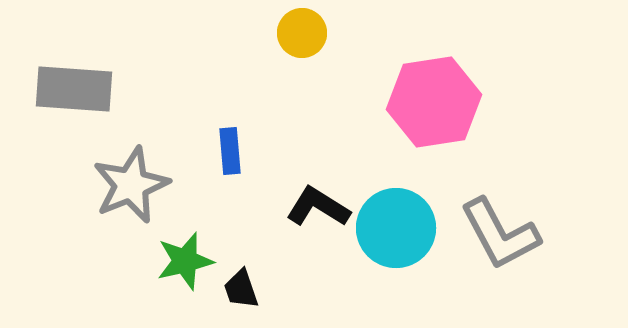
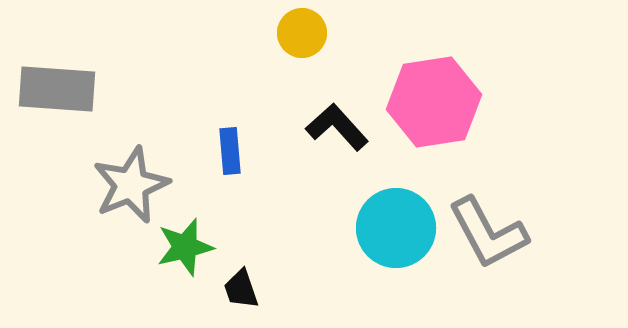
gray rectangle: moved 17 px left
black L-shape: moved 19 px right, 80 px up; rotated 16 degrees clockwise
gray L-shape: moved 12 px left, 1 px up
green star: moved 14 px up
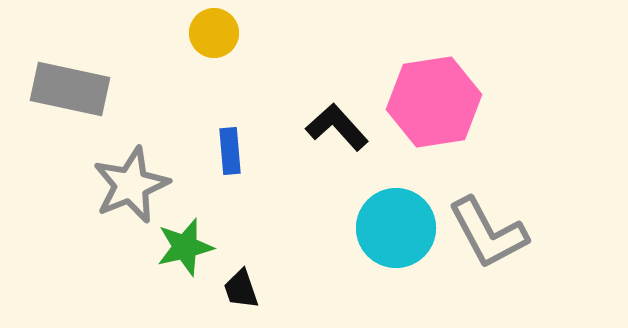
yellow circle: moved 88 px left
gray rectangle: moved 13 px right; rotated 8 degrees clockwise
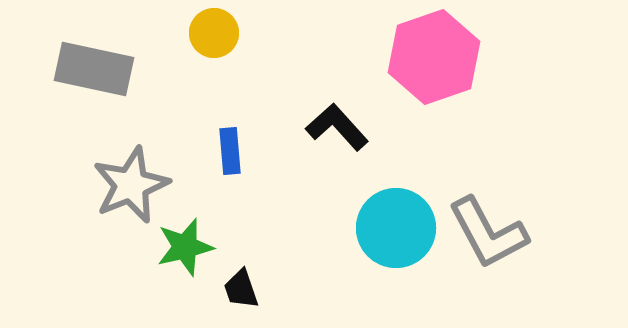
gray rectangle: moved 24 px right, 20 px up
pink hexagon: moved 45 px up; rotated 10 degrees counterclockwise
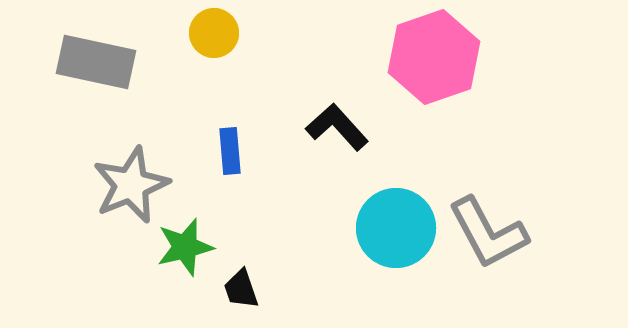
gray rectangle: moved 2 px right, 7 px up
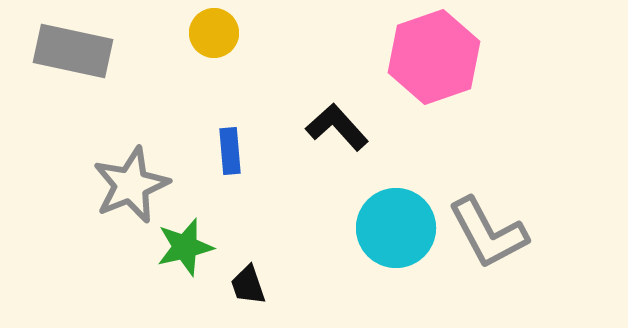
gray rectangle: moved 23 px left, 11 px up
black trapezoid: moved 7 px right, 4 px up
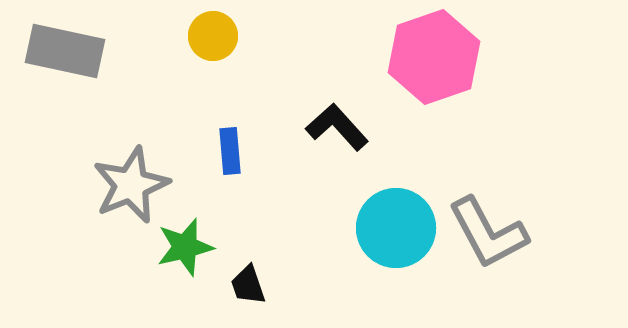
yellow circle: moved 1 px left, 3 px down
gray rectangle: moved 8 px left
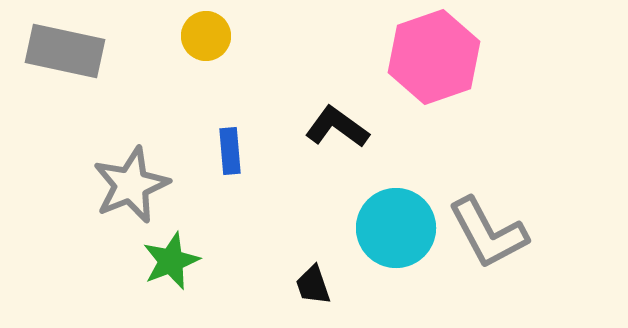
yellow circle: moved 7 px left
black L-shape: rotated 12 degrees counterclockwise
green star: moved 14 px left, 14 px down; rotated 8 degrees counterclockwise
black trapezoid: moved 65 px right
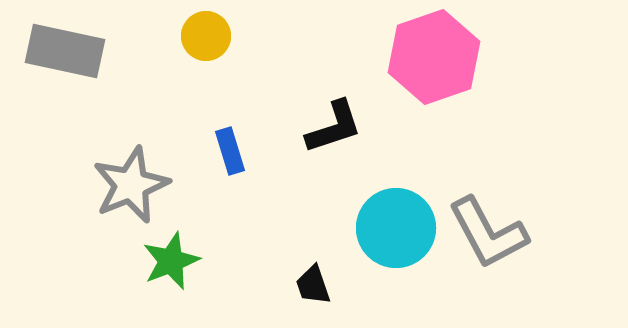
black L-shape: moved 3 px left; rotated 126 degrees clockwise
blue rectangle: rotated 12 degrees counterclockwise
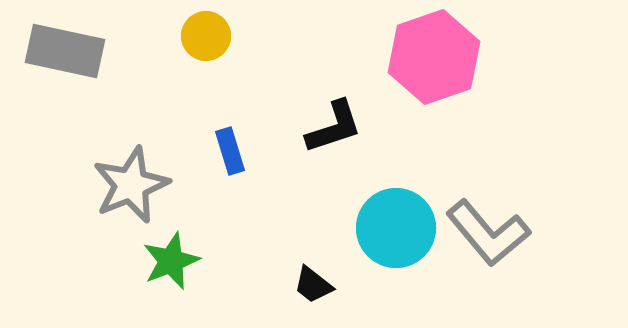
gray L-shape: rotated 12 degrees counterclockwise
black trapezoid: rotated 33 degrees counterclockwise
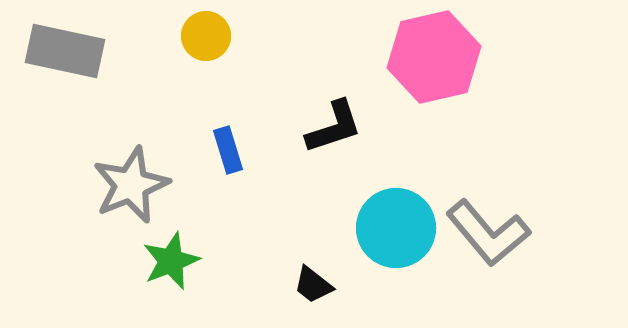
pink hexagon: rotated 6 degrees clockwise
blue rectangle: moved 2 px left, 1 px up
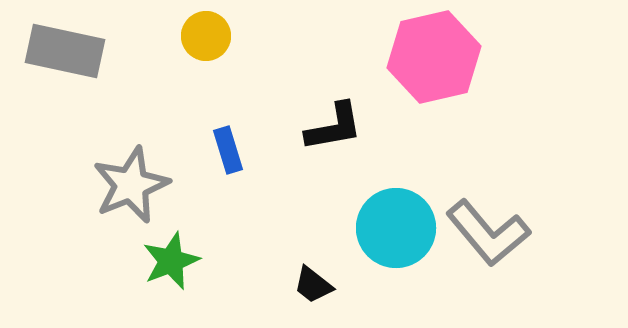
black L-shape: rotated 8 degrees clockwise
